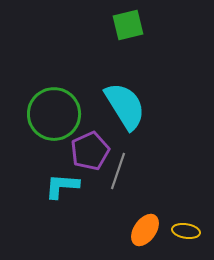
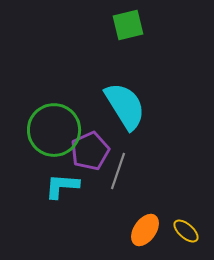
green circle: moved 16 px down
yellow ellipse: rotated 32 degrees clockwise
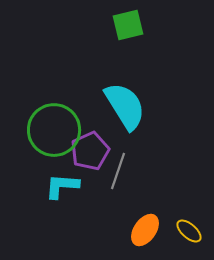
yellow ellipse: moved 3 px right
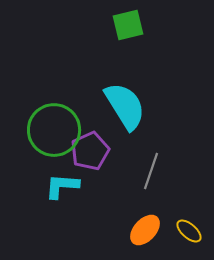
gray line: moved 33 px right
orange ellipse: rotated 8 degrees clockwise
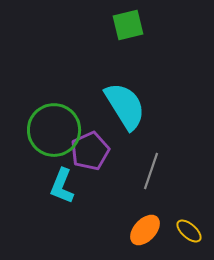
cyan L-shape: rotated 72 degrees counterclockwise
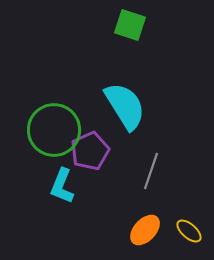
green square: moved 2 px right; rotated 32 degrees clockwise
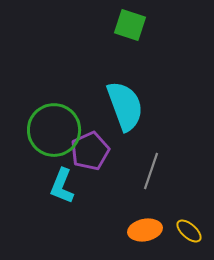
cyan semicircle: rotated 12 degrees clockwise
orange ellipse: rotated 36 degrees clockwise
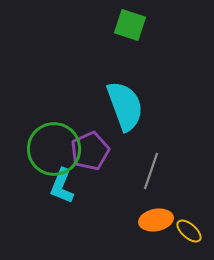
green circle: moved 19 px down
orange ellipse: moved 11 px right, 10 px up
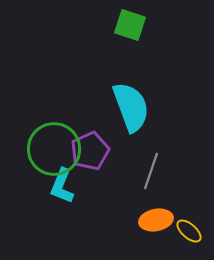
cyan semicircle: moved 6 px right, 1 px down
